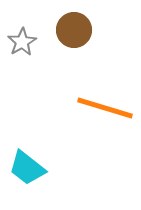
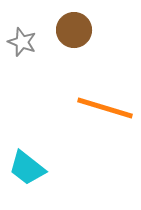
gray star: rotated 20 degrees counterclockwise
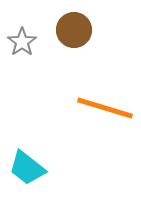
gray star: rotated 16 degrees clockwise
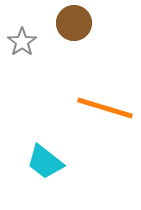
brown circle: moved 7 px up
cyan trapezoid: moved 18 px right, 6 px up
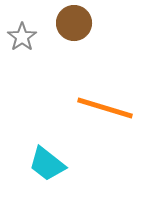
gray star: moved 5 px up
cyan trapezoid: moved 2 px right, 2 px down
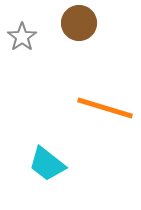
brown circle: moved 5 px right
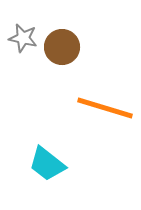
brown circle: moved 17 px left, 24 px down
gray star: moved 1 px right, 1 px down; rotated 24 degrees counterclockwise
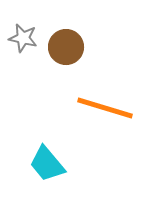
brown circle: moved 4 px right
cyan trapezoid: rotated 12 degrees clockwise
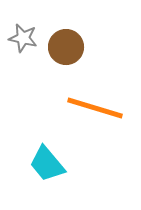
orange line: moved 10 px left
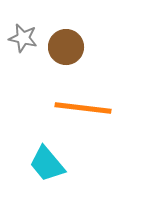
orange line: moved 12 px left; rotated 10 degrees counterclockwise
